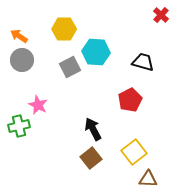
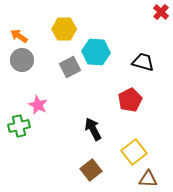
red cross: moved 3 px up
brown square: moved 12 px down
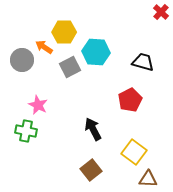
yellow hexagon: moved 3 px down
orange arrow: moved 25 px right, 11 px down
green cross: moved 7 px right, 5 px down; rotated 25 degrees clockwise
yellow square: rotated 15 degrees counterclockwise
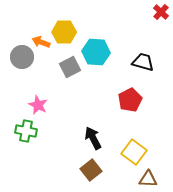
orange arrow: moved 3 px left, 5 px up; rotated 12 degrees counterclockwise
gray circle: moved 3 px up
black arrow: moved 9 px down
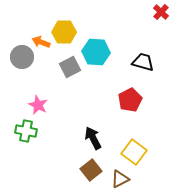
brown triangle: moved 28 px left; rotated 30 degrees counterclockwise
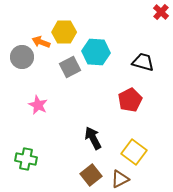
green cross: moved 28 px down
brown square: moved 5 px down
